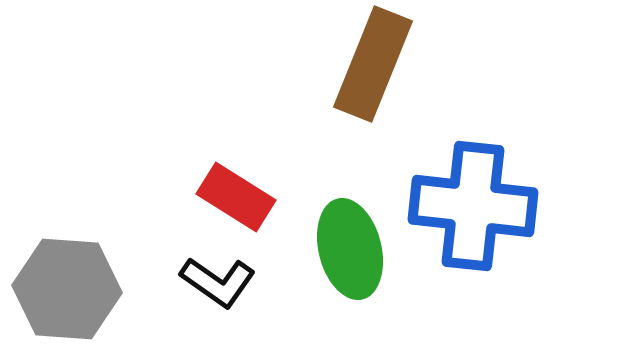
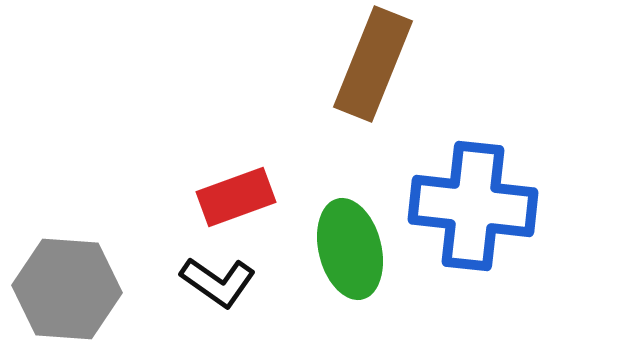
red rectangle: rotated 52 degrees counterclockwise
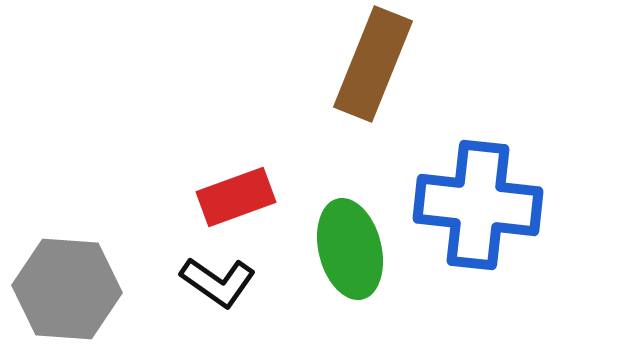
blue cross: moved 5 px right, 1 px up
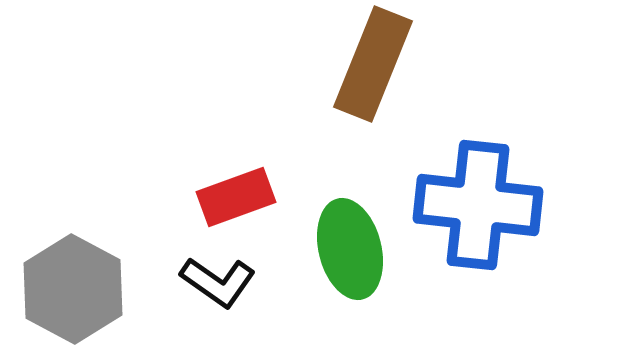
gray hexagon: moved 6 px right; rotated 24 degrees clockwise
